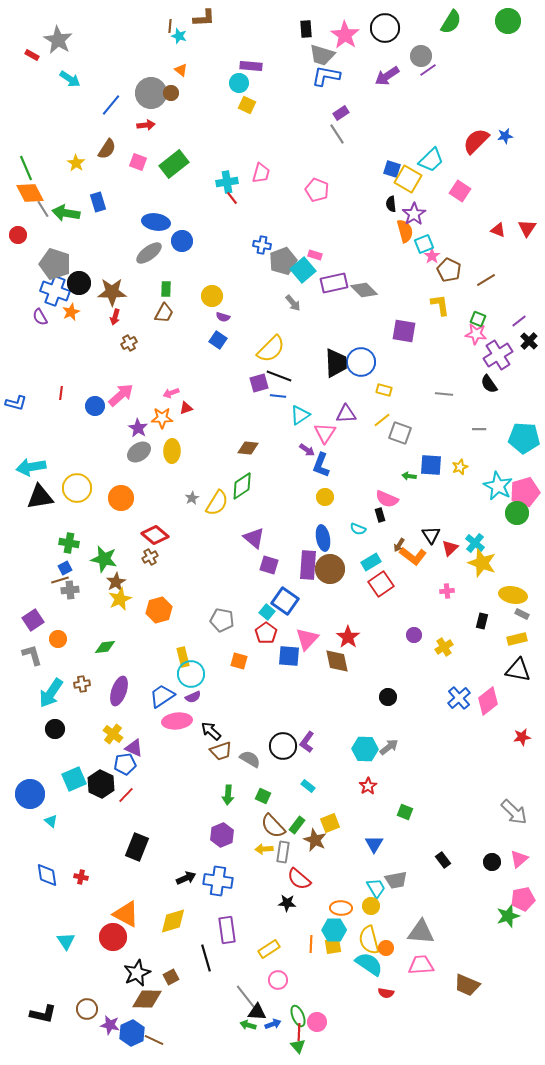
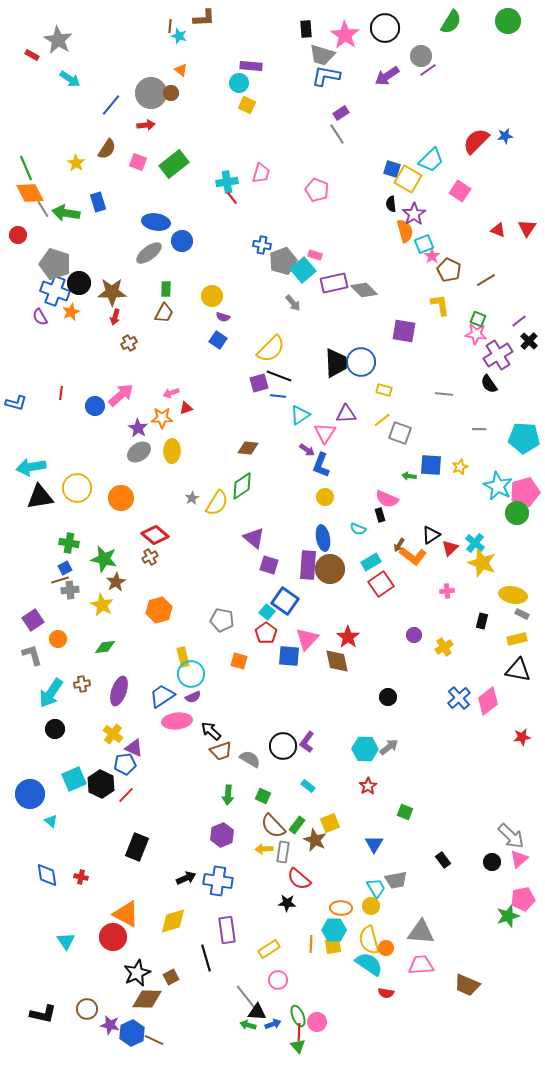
black triangle at (431, 535): rotated 30 degrees clockwise
yellow star at (120, 599): moved 18 px left, 6 px down; rotated 20 degrees counterclockwise
gray arrow at (514, 812): moved 3 px left, 24 px down
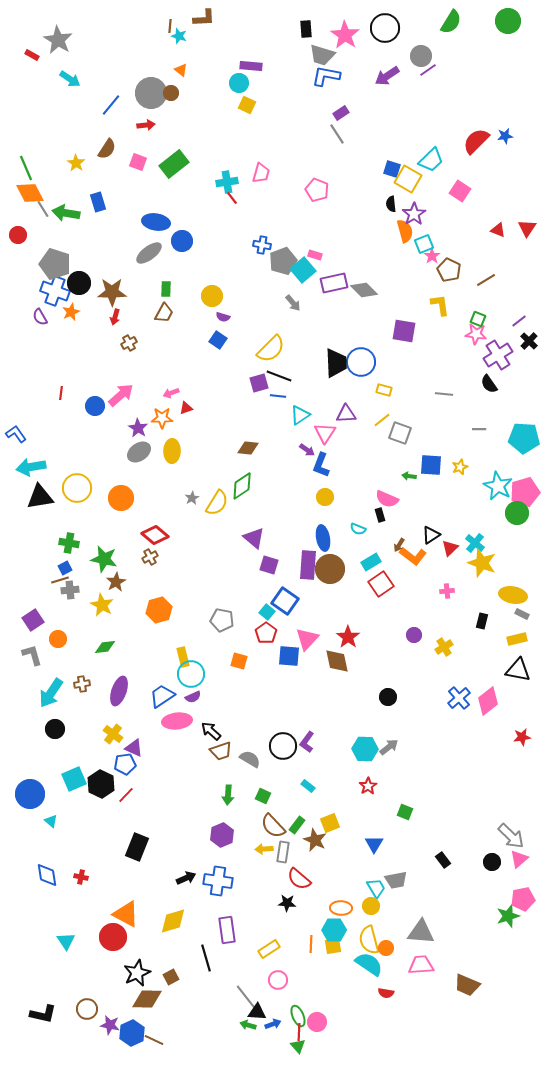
blue L-shape at (16, 403): moved 31 px down; rotated 140 degrees counterclockwise
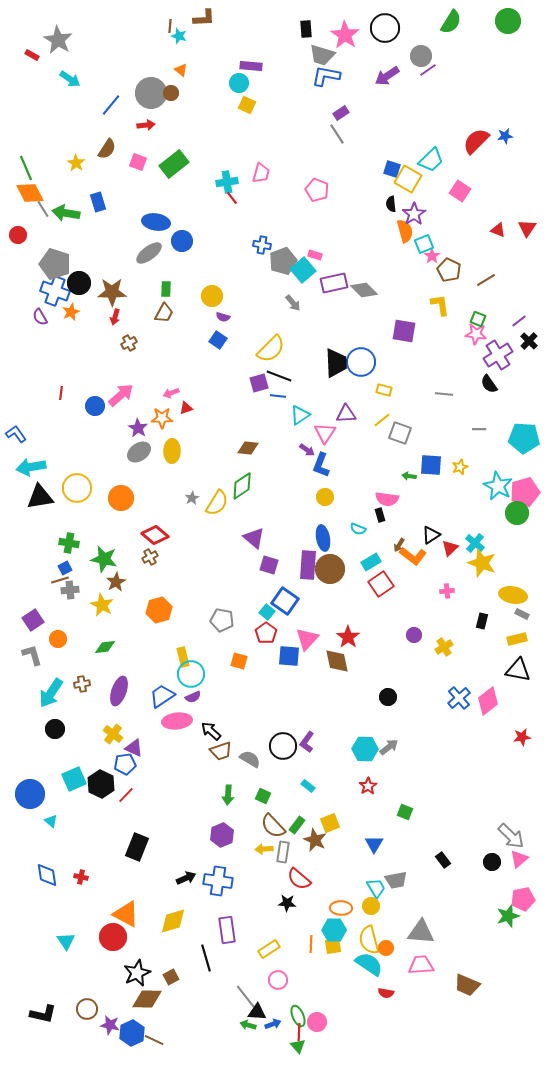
pink semicircle at (387, 499): rotated 15 degrees counterclockwise
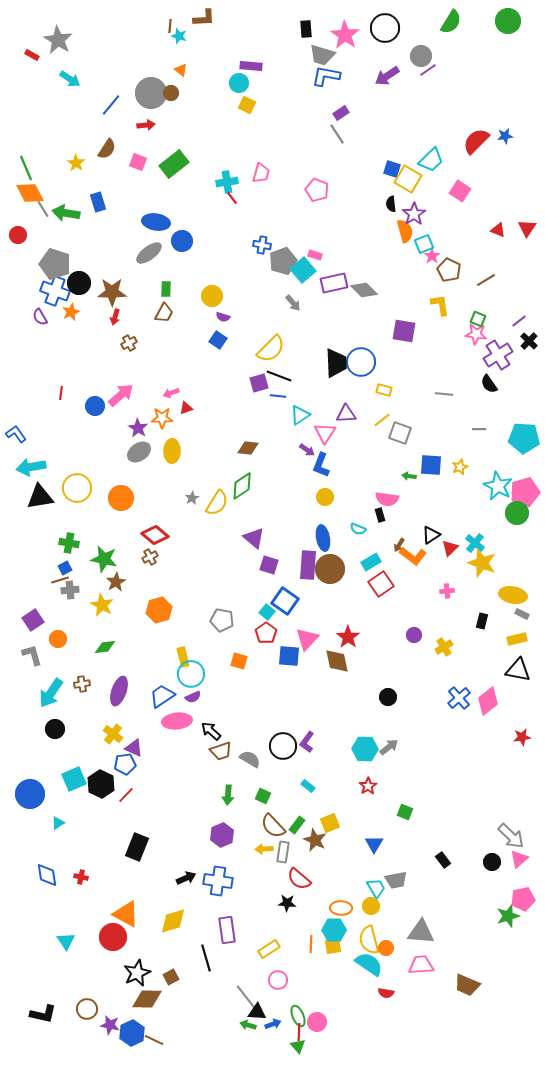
cyan triangle at (51, 821): moved 7 px right, 2 px down; rotated 48 degrees clockwise
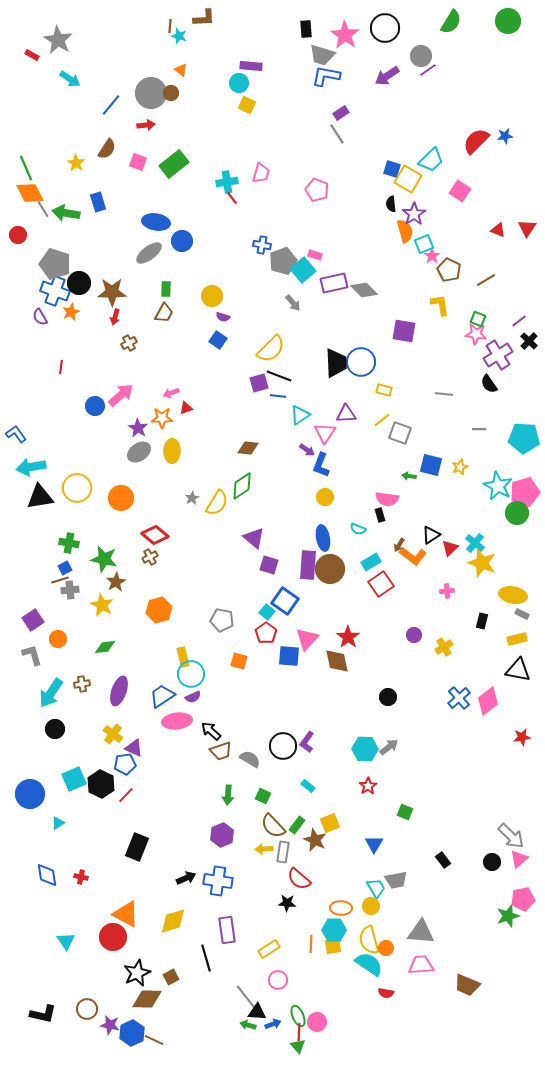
red line at (61, 393): moved 26 px up
blue square at (431, 465): rotated 10 degrees clockwise
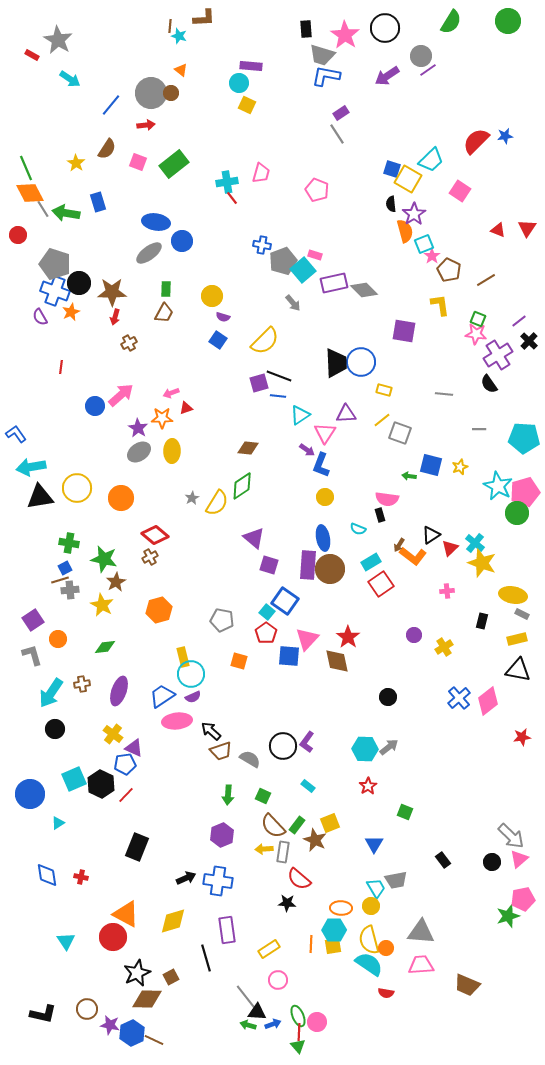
yellow semicircle at (271, 349): moved 6 px left, 8 px up
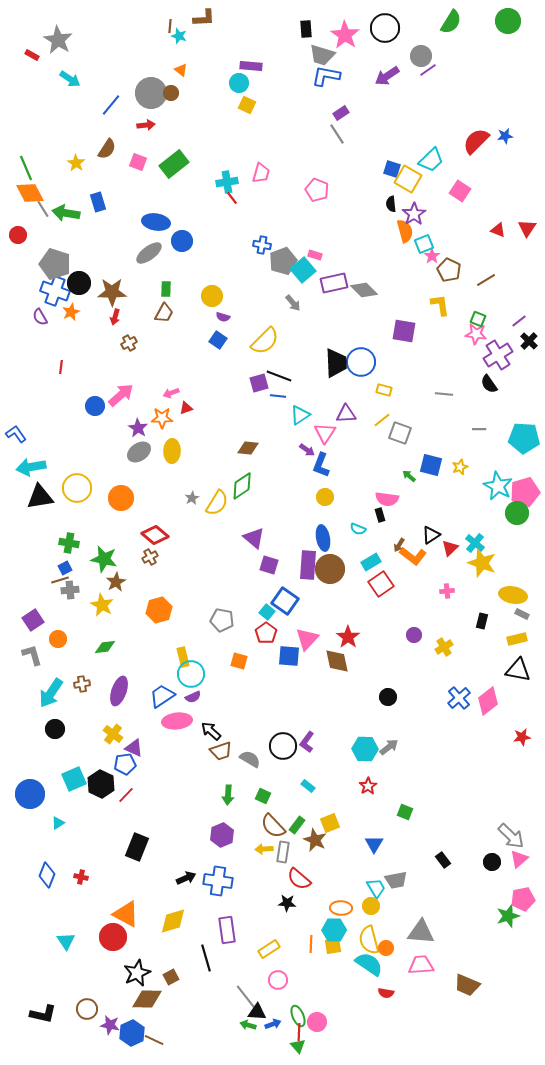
green arrow at (409, 476): rotated 32 degrees clockwise
blue diamond at (47, 875): rotated 30 degrees clockwise
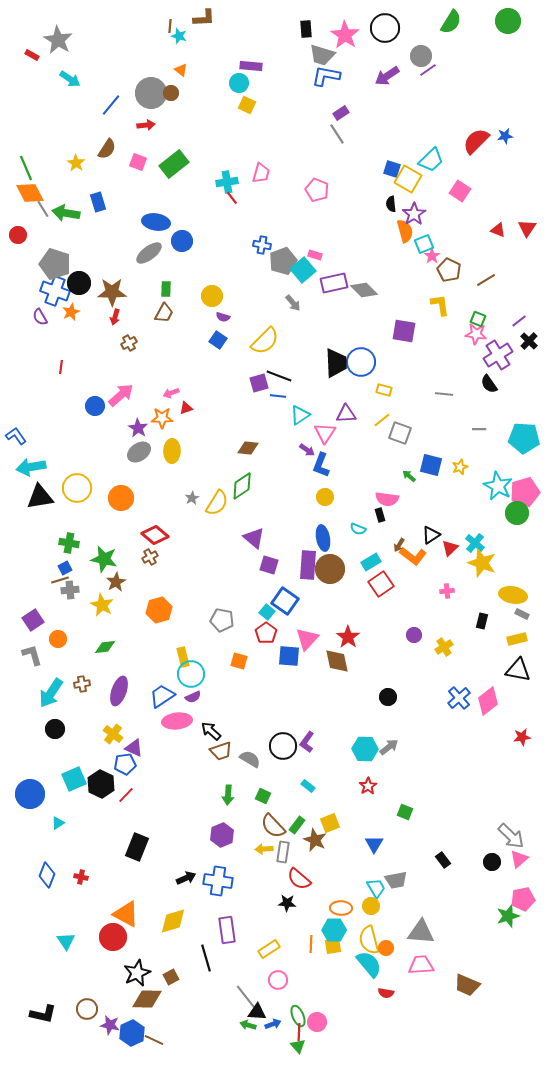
blue L-shape at (16, 434): moved 2 px down
cyan semicircle at (369, 964): rotated 16 degrees clockwise
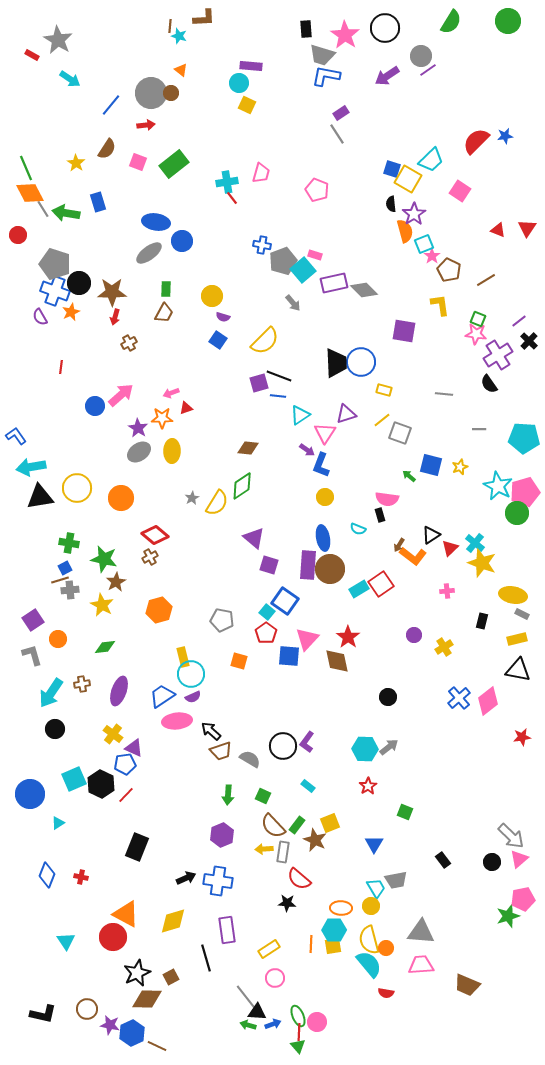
purple triangle at (346, 414): rotated 15 degrees counterclockwise
cyan rectangle at (371, 562): moved 12 px left, 27 px down
pink circle at (278, 980): moved 3 px left, 2 px up
brown line at (154, 1040): moved 3 px right, 6 px down
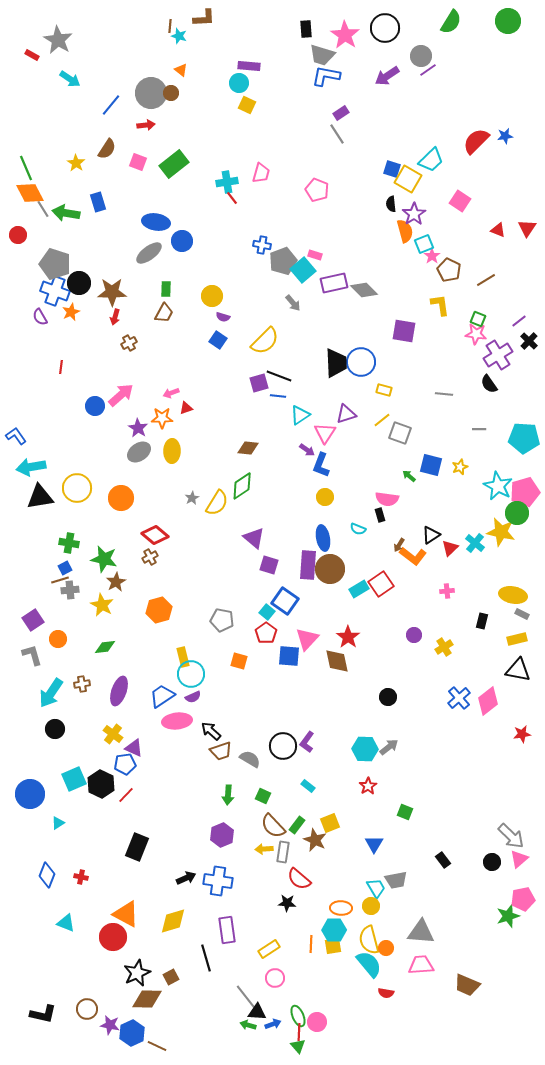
purple rectangle at (251, 66): moved 2 px left
pink square at (460, 191): moved 10 px down
yellow star at (482, 563): moved 19 px right, 31 px up; rotated 8 degrees counterclockwise
red star at (522, 737): moved 3 px up
cyan triangle at (66, 941): moved 18 px up; rotated 36 degrees counterclockwise
